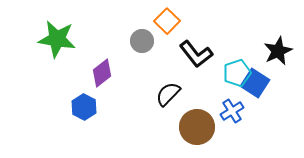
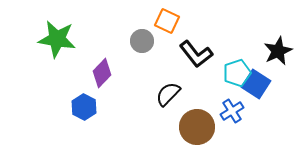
orange square: rotated 20 degrees counterclockwise
purple diamond: rotated 8 degrees counterclockwise
blue square: moved 1 px right, 1 px down
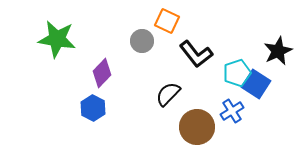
blue hexagon: moved 9 px right, 1 px down
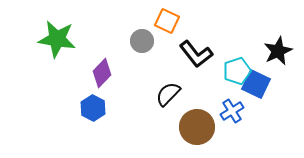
cyan pentagon: moved 2 px up
blue square: rotated 8 degrees counterclockwise
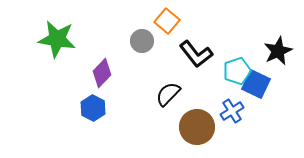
orange square: rotated 15 degrees clockwise
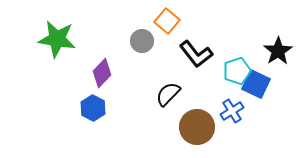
black star: rotated 8 degrees counterclockwise
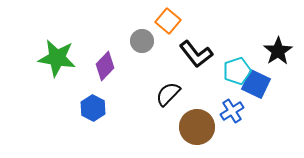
orange square: moved 1 px right
green star: moved 19 px down
purple diamond: moved 3 px right, 7 px up
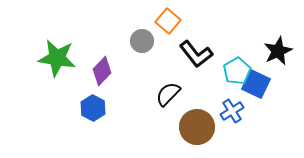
black star: rotated 8 degrees clockwise
purple diamond: moved 3 px left, 5 px down
cyan pentagon: rotated 12 degrees counterclockwise
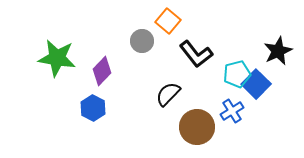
cyan pentagon: moved 3 px down; rotated 16 degrees clockwise
blue square: rotated 20 degrees clockwise
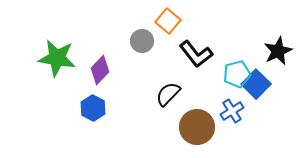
purple diamond: moved 2 px left, 1 px up
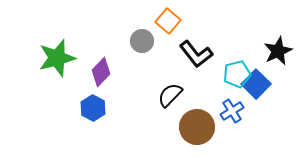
green star: rotated 24 degrees counterclockwise
purple diamond: moved 1 px right, 2 px down
black semicircle: moved 2 px right, 1 px down
